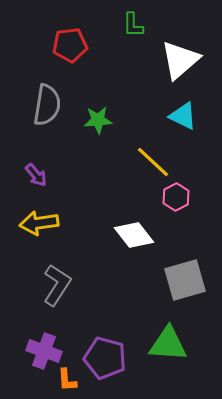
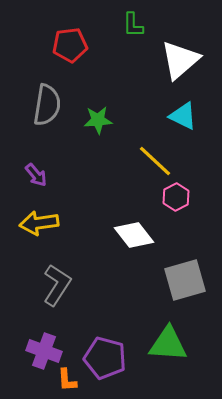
yellow line: moved 2 px right, 1 px up
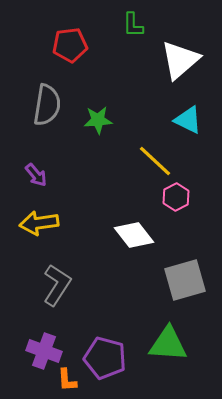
cyan triangle: moved 5 px right, 4 px down
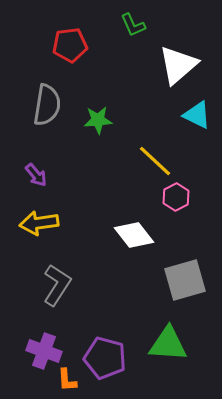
green L-shape: rotated 24 degrees counterclockwise
white triangle: moved 2 px left, 5 px down
cyan triangle: moved 9 px right, 5 px up
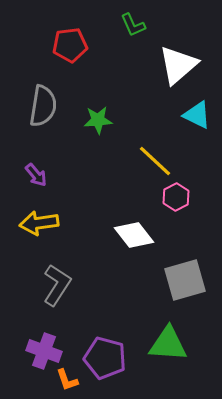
gray semicircle: moved 4 px left, 1 px down
orange L-shape: rotated 15 degrees counterclockwise
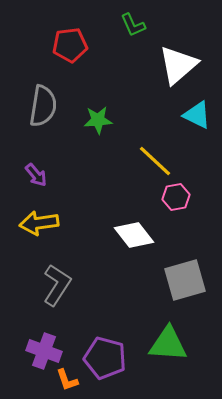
pink hexagon: rotated 16 degrees clockwise
